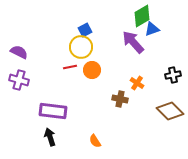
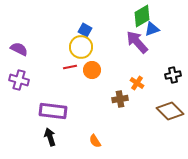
blue square: rotated 32 degrees counterclockwise
purple arrow: moved 4 px right
purple semicircle: moved 3 px up
brown cross: rotated 21 degrees counterclockwise
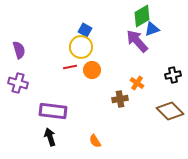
purple arrow: moved 1 px up
purple semicircle: moved 1 px down; rotated 48 degrees clockwise
purple cross: moved 1 px left, 3 px down
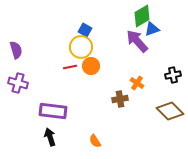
purple semicircle: moved 3 px left
orange circle: moved 1 px left, 4 px up
